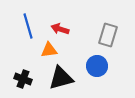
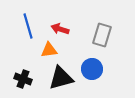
gray rectangle: moved 6 px left
blue circle: moved 5 px left, 3 px down
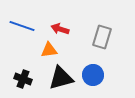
blue line: moved 6 px left; rotated 55 degrees counterclockwise
gray rectangle: moved 2 px down
blue circle: moved 1 px right, 6 px down
